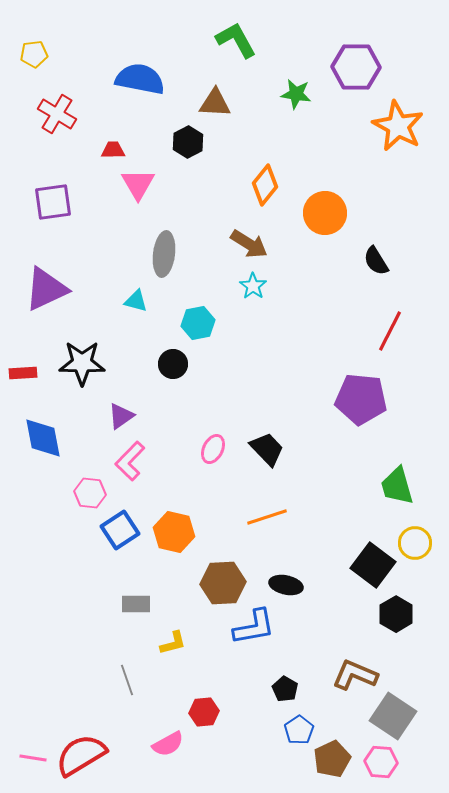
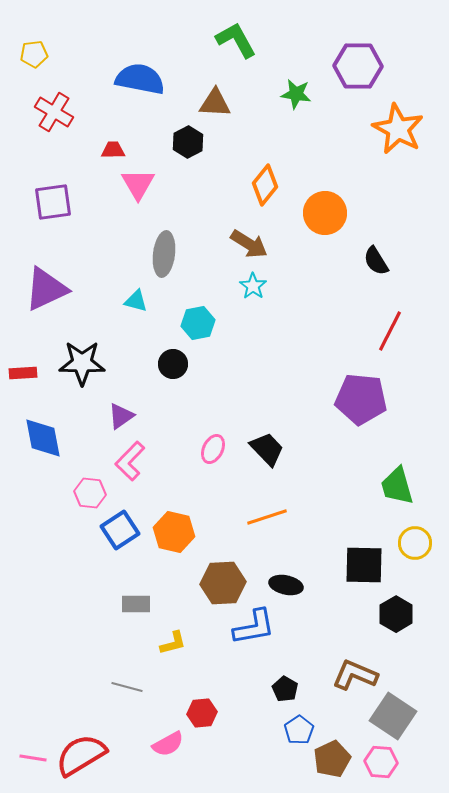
purple hexagon at (356, 67): moved 2 px right, 1 px up
red cross at (57, 114): moved 3 px left, 2 px up
orange star at (398, 126): moved 3 px down
black square at (373, 565): moved 9 px left; rotated 36 degrees counterclockwise
gray line at (127, 680): moved 7 px down; rotated 56 degrees counterclockwise
red hexagon at (204, 712): moved 2 px left, 1 px down
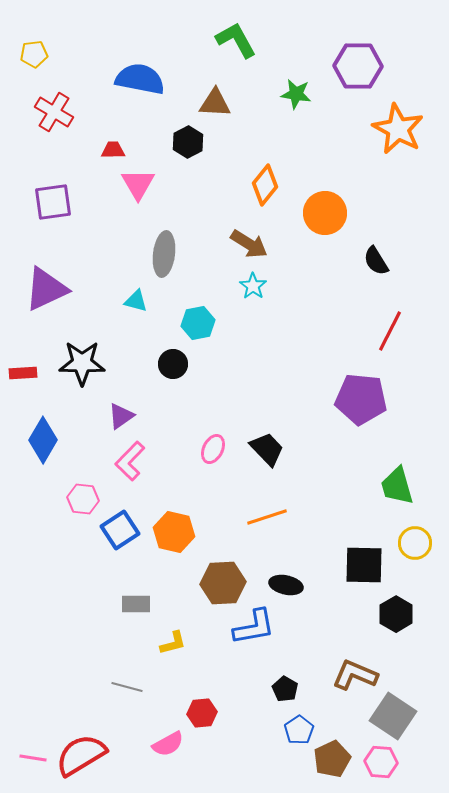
blue diamond at (43, 438): moved 2 px down; rotated 42 degrees clockwise
pink hexagon at (90, 493): moved 7 px left, 6 px down
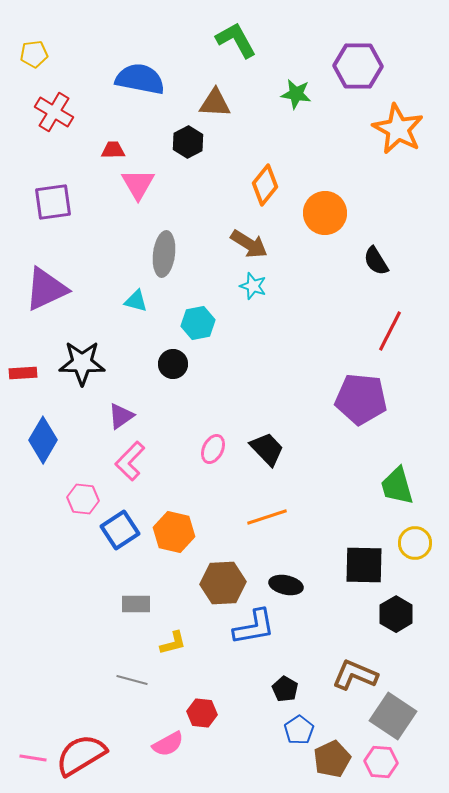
cyan star at (253, 286): rotated 16 degrees counterclockwise
gray line at (127, 687): moved 5 px right, 7 px up
red hexagon at (202, 713): rotated 12 degrees clockwise
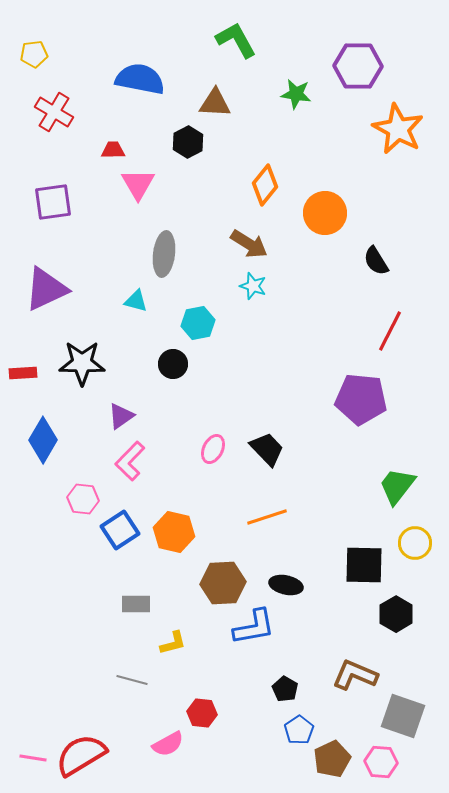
green trapezoid at (397, 486): rotated 54 degrees clockwise
gray square at (393, 716): moved 10 px right; rotated 15 degrees counterclockwise
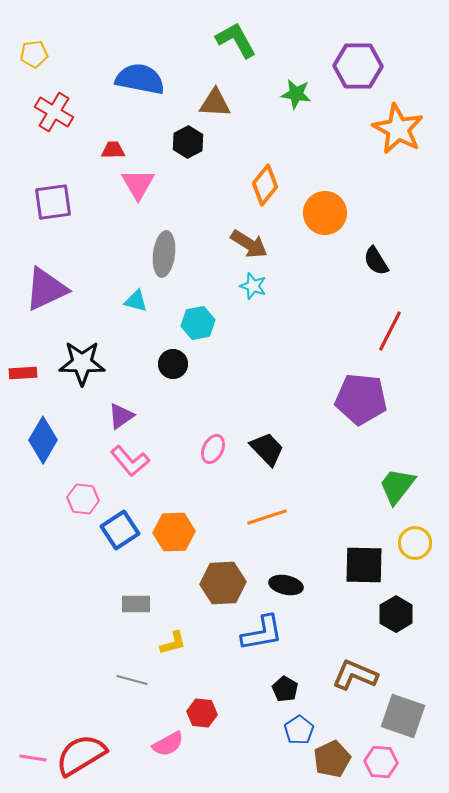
pink L-shape at (130, 461): rotated 84 degrees counterclockwise
orange hexagon at (174, 532): rotated 15 degrees counterclockwise
blue L-shape at (254, 627): moved 8 px right, 6 px down
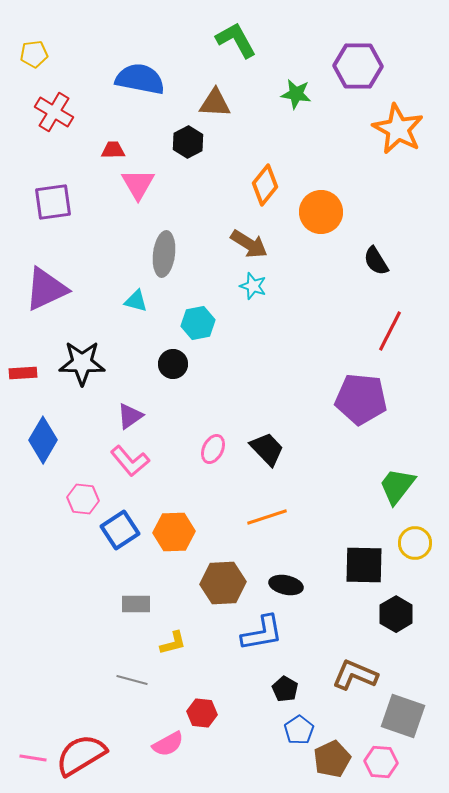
orange circle at (325, 213): moved 4 px left, 1 px up
purple triangle at (121, 416): moved 9 px right
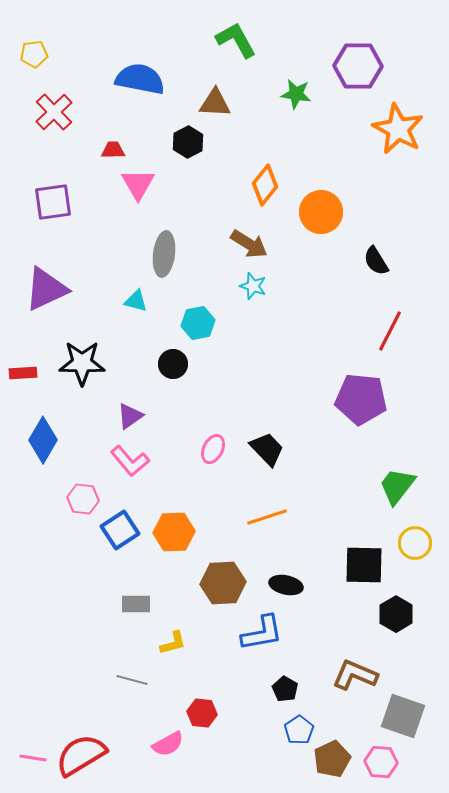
red cross at (54, 112): rotated 15 degrees clockwise
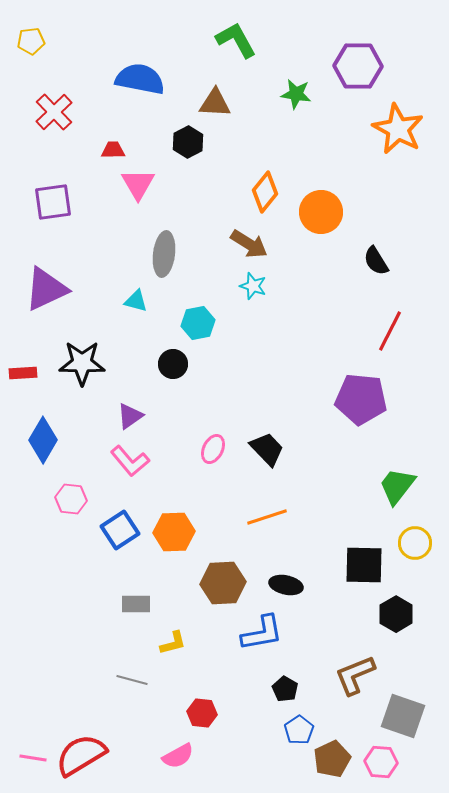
yellow pentagon at (34, 54): moved 3 px left, 13 px up
orange diamond at (265, 185): moved 7 px down
pink hexagon at (83, 499): moved 12 px left
brown L-shape at (355, 675): rotated 45 degrees counterclockwise
pink semicircle at (168, 744): moved 10 px right, 12 px down
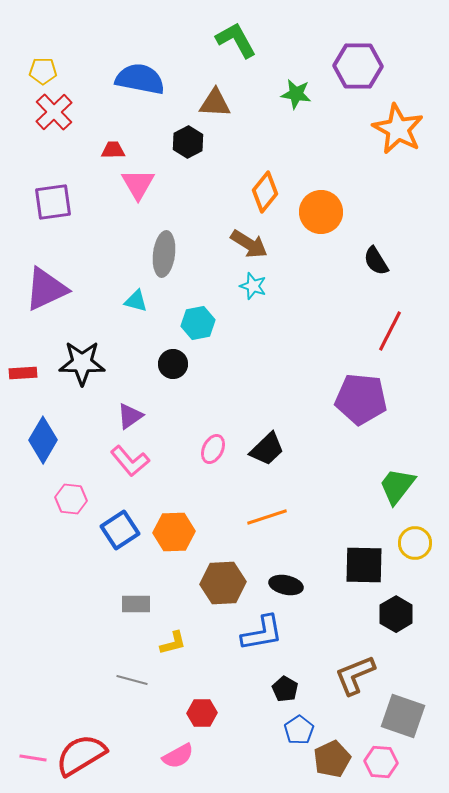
yellow pentagon at (31, 41): moved 12 px right, 30 px down; rotated 8 degrees clockwise
black trapezoid at (267, 449): rotated 90 degrees clockwise
red hexagon at (202, 713): rotated 8 degrees counterclockwise
